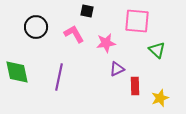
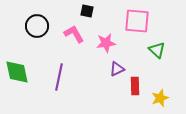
black circle: moved 1 px right, 1 px up
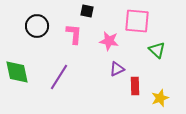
pink L-shape: rotated 35 degrees clockwise
pink star: moved 3 px right, 2 px up; rotated 18 degrees clockwise
purple line: rotated 20 degrees clockwise
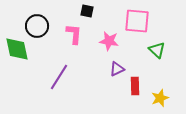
green diamond: moved 23 px up
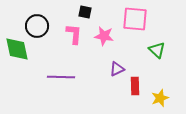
black square: moved 2 px left, 1 px down
pink square: moved 2 px left, 2 px up
pink star: moved 5 px left, 5 px up
purple line: moved 2 px right; rotated 60 degrees clockwise
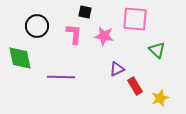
green diamond: moved 3 px right, 9 px down
red rectangle: rotated 30 degrees counterclockwise
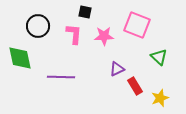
pink square: moved 2 px right, 6 px down; rotated 16 degrees clockwise
black circle: moved 1 px right
pink star: rotated 12 degrees counterclockwise
green triangle: moved 2 px right, 7 px down
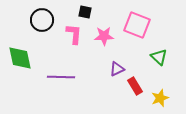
black circle: moved 4 px right, 6 px up
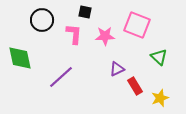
pink star: moved 1 px right
purple line: rotated 44 degrees counterclockwise
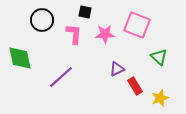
pink star: moved 2 px up
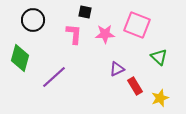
black circle: moved 9 px left
green diamond: rotated 28 degrees clockwise
purple line: moved 7 px left
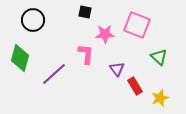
pink L-shape: moved 12 px right, 20 px down
purple triangle: rotated 42 degrees counterclockwise
purple line: moved 3 px up
